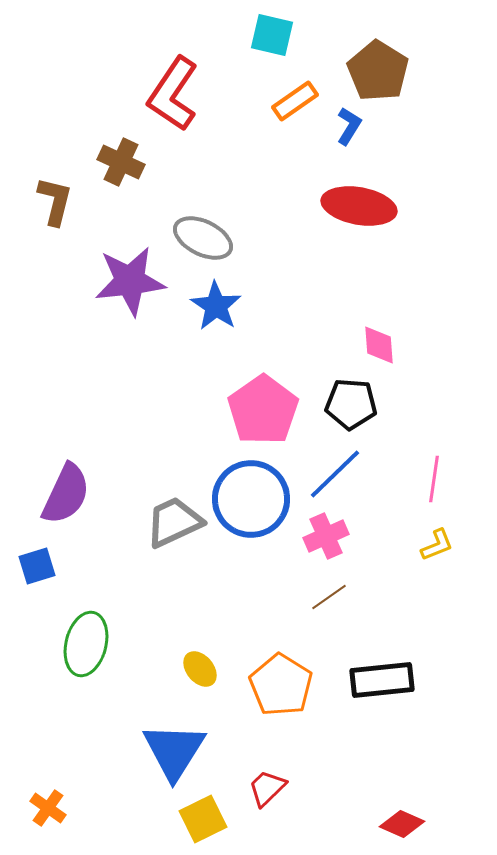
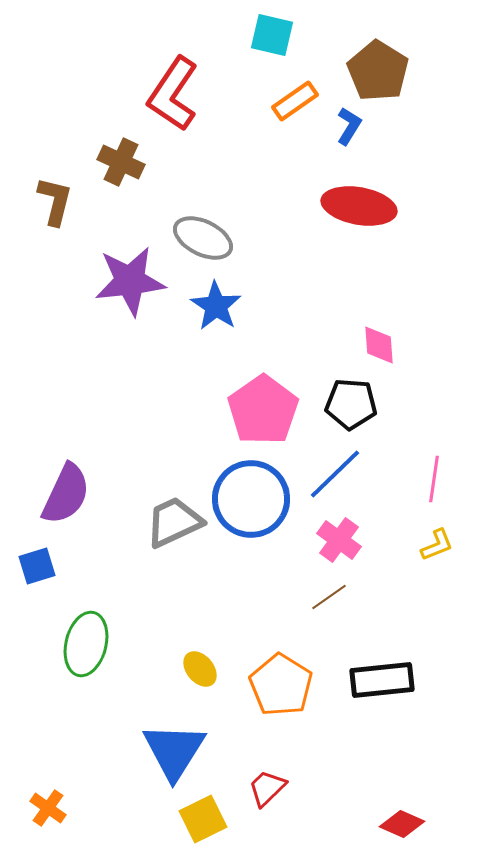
pink cross: moved 13 px right, 4 px down; rotated 30 degrees counterclockwise
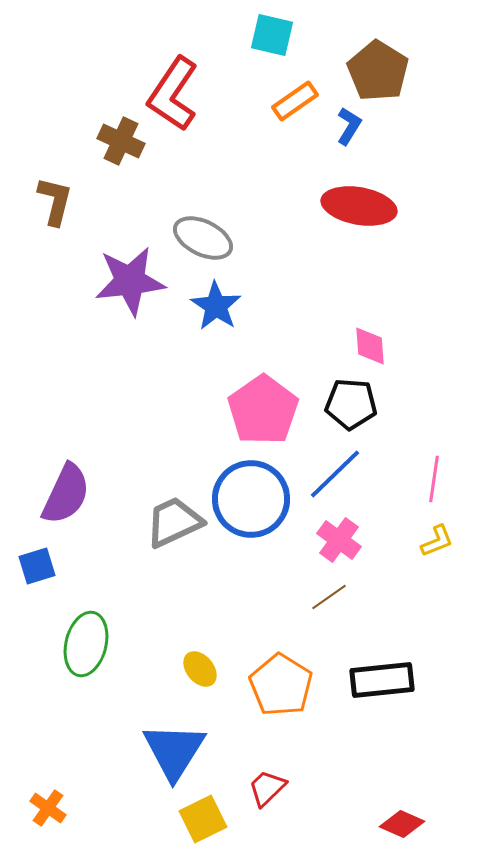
brown cross: moved 21 px up
pink diamond: moved 9 px left, 1 px down
yellow L-shape: moved 4 px up
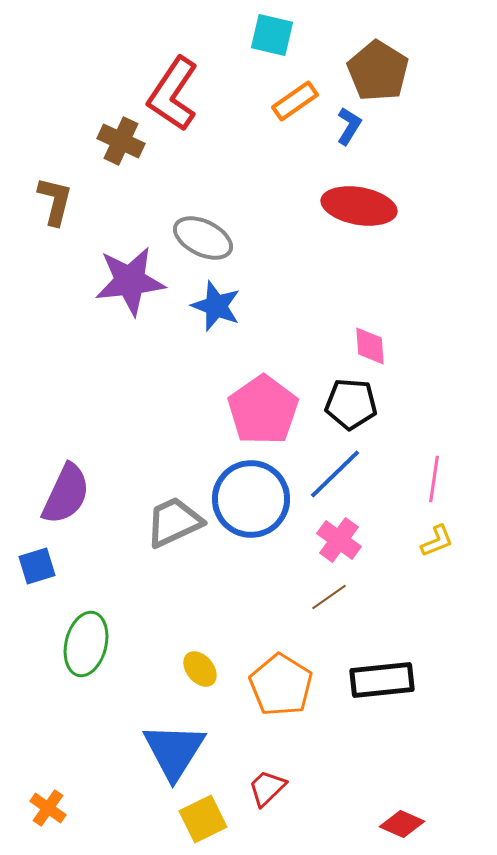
blue star: rotated 12 degrees counterclockwise
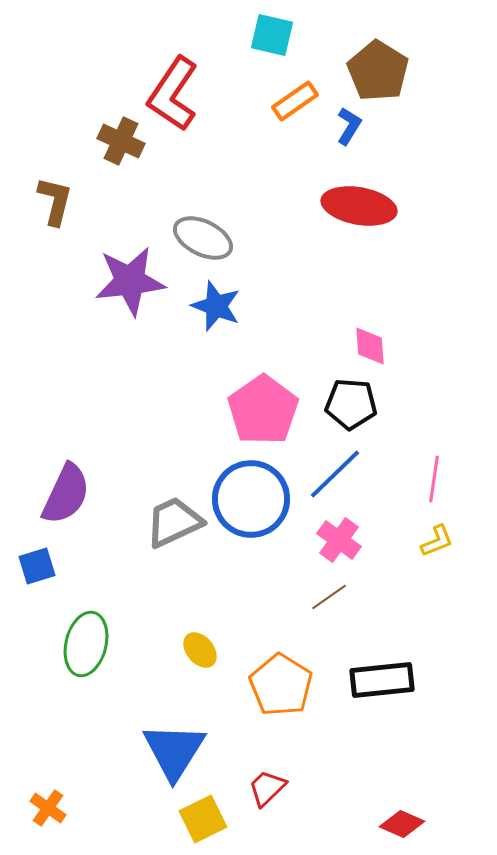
yellow ellipse: moved 19 px up
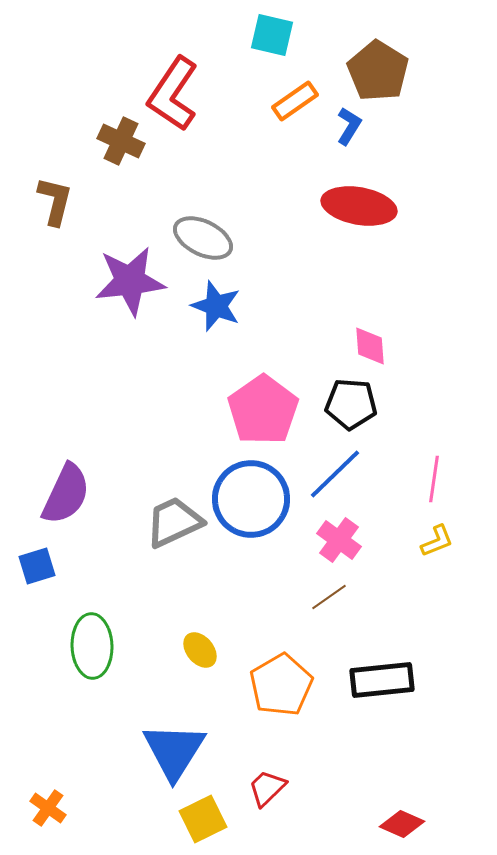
green ellipse: moved 6 px right, 2 px down; rotated 16 degrees counterclockwise
orange pentagon: rotated 10 degrees clockwise
